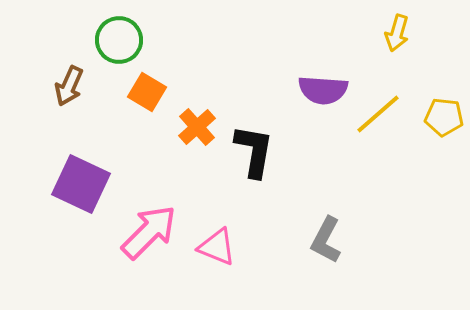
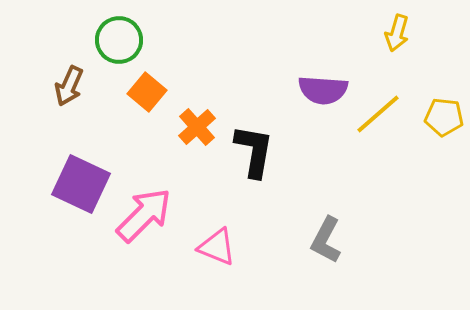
orange square: rotated 9 degrees clockwise
pink arrow: moved 5 px left, 17 px up
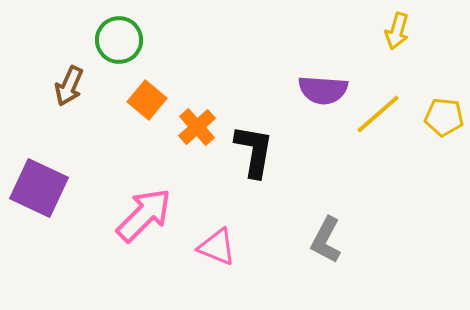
yellow arrow: moved 2 px up
orange square: moved 8 px down
purple square: moved 42 px left, 4 px down
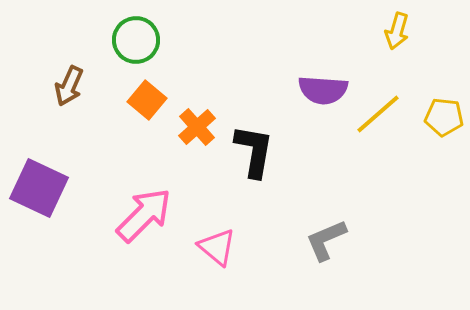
green circle: moved 17 px right
gray L-shape: rotated 39 degrees clockwise
pink triangle: rotated 18 degrees clockwise
